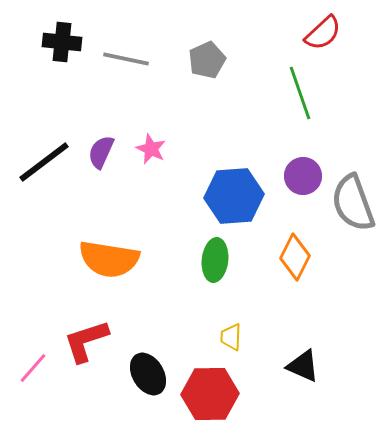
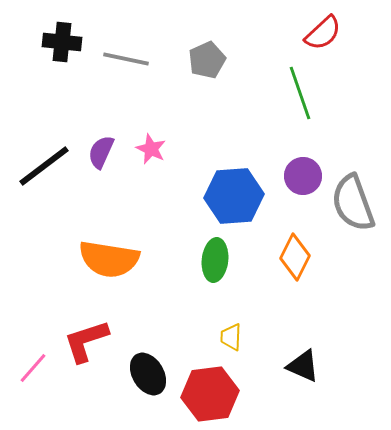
black line: moved 4 px down
red hexagon: rotated 6 degrees counterclockwise
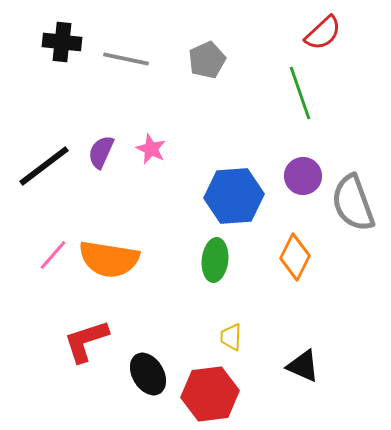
pink line: moved 20 px right, 113 px up
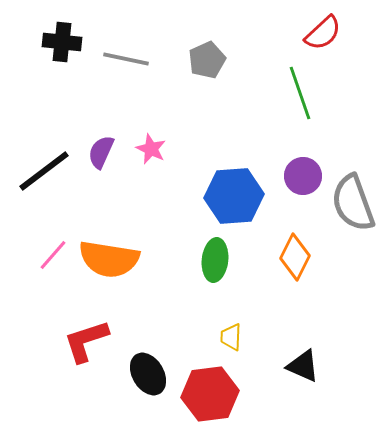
black line: moved 5 px down
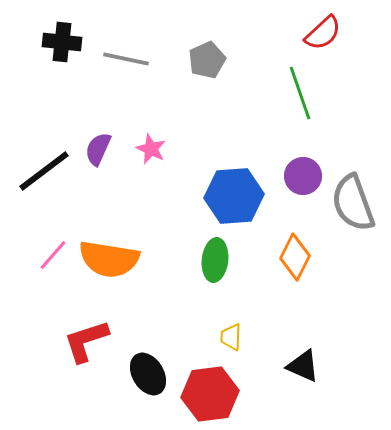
purple semicircle: moved 3 px left, 3 px up
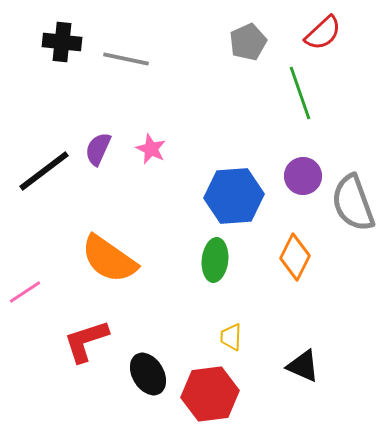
gray pentagon: moved 41 px right, 18 px up
pink line: moved 28 px left, 37 px down; rotated 16 degrees clockwise
orange semicircle: rotated 26 degrees clockwise
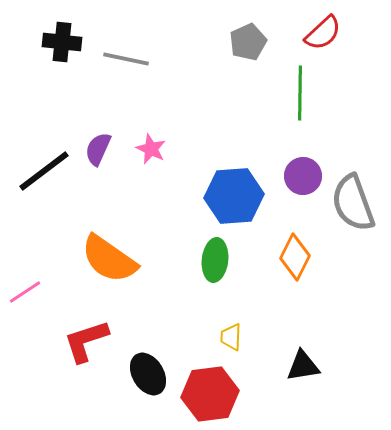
green line: rotated 20 degrees clockwise
black triangle: rotated 33 degrees counterclockwise
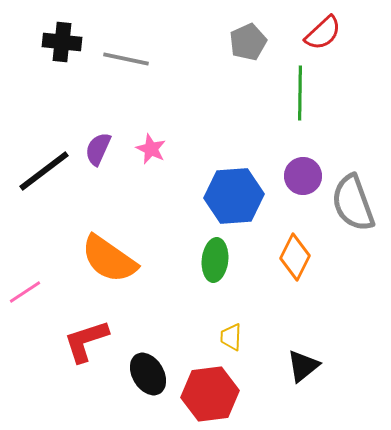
black triangle: rotated 30 degrees counterclockwise
